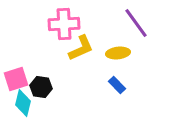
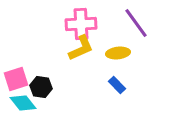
pink cross: moved 17 px right
cyan diamond: rotated 52 degrees counterclockwise
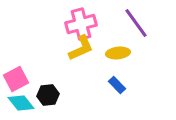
pink cross: rotated 12 degrees counterclockwise
pink square: rotated 10 degrees counterclockwise
black hexagon: moved 7 px right, 8 px down; rotated 15 degrees counterclockwise
cyan diamond: moved 2 px left
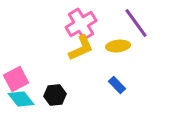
pink cross: rotated 16 degrees counterclockwise
yellow ellipse: moved 7 px up
black hexagon: moved 7 px right
cyan diamond: moved 4 px up
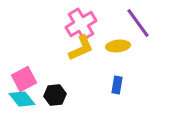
purple line: moved 2 px right
pink square: moved 8 px right
blue rectangle: rotated 54 degrees clockwise
cyan diamond: moved 1 px right
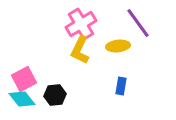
yellow L-shape: moved 1 px left, 2 px down; rotated 140 degrees clockwise
blue rectangle: moved 4 px right, 1 px down
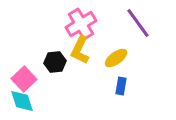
yellow ellipse: moved 2 px left, 12 px down; rotated 30 degrees counterclockwise
pink square: rotated 15 degrees counterclockwise
black hexagon: moved 33 px up
cyan diamond: moved 2 px down; rotated 20 degrees clockwise
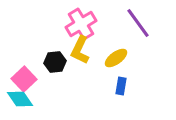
cyan diamond: moved 2 px left, 2 px up; rotated 16 degrees counterclockwise
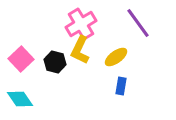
yellow ellipse: moved 1 px up
black hexagon: rotated 20 degrees clockwise
pink square: moved 3 px left, 20 px up
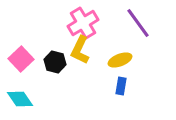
pink cross: moved 2 px right, 1 px up
yellow ellipse: moved 4 px right, 3 px down; rotated 15 degrees clockwise
